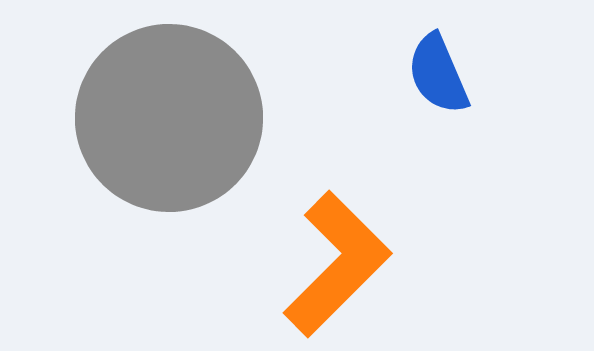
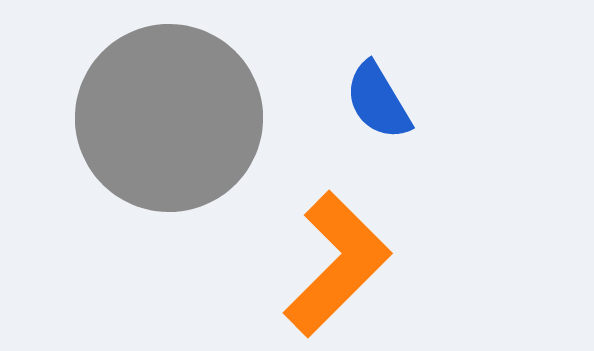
blue semicircle: moved 60 px left, 27 px down; rotated 8 degrees counterclockwise
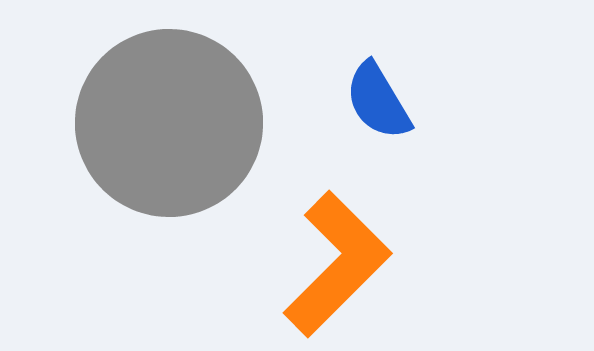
gray circle: moved 5 px down
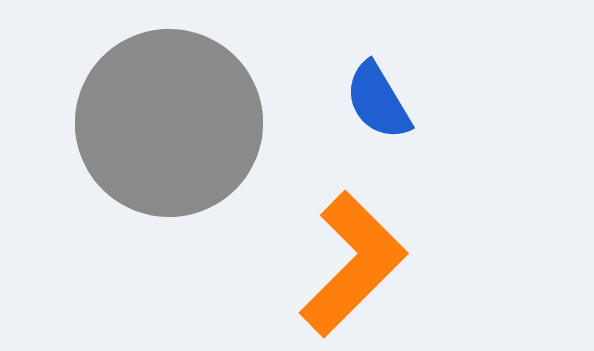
orange L-shape: moved 16 px right
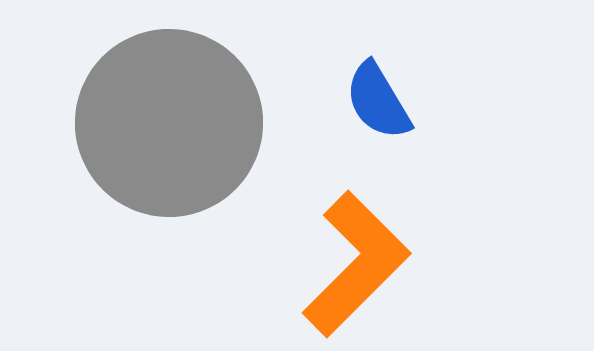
orange L-shape: moved 3 px right
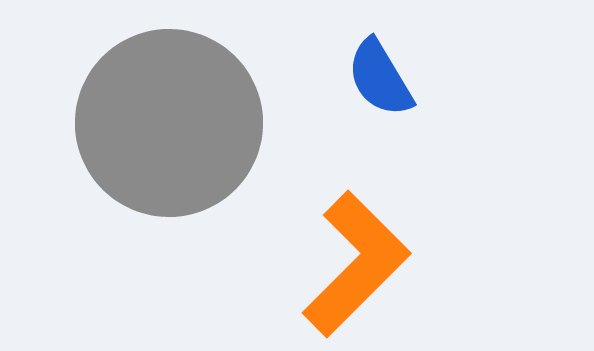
blue semicircle: moved 2 px right, 23 px up
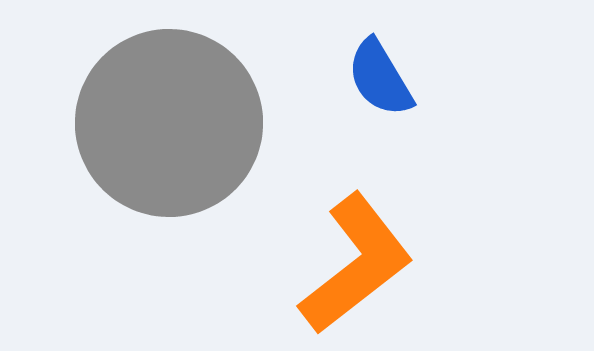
orange L-shape: rotated 7 degrees clockwise
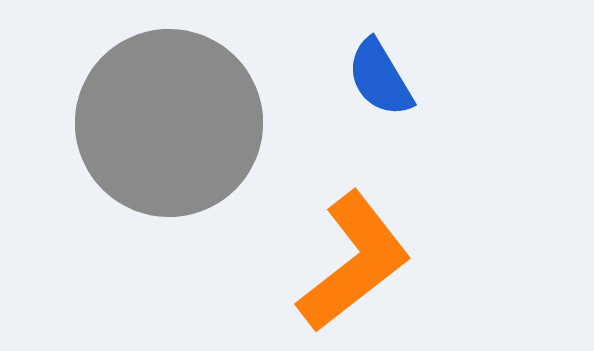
orange L-shape: moved 2 px left, 2 px up
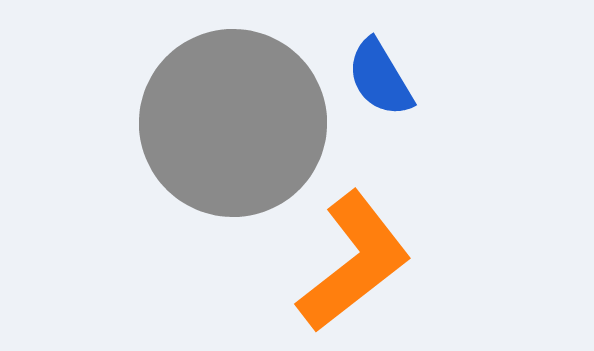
gray circle: moved 64 px right
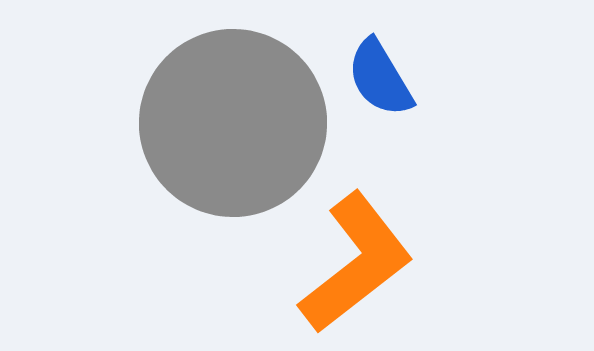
orange L-shape: moved 2 px right, 1 px down
